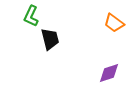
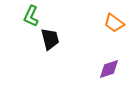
purple diamond: moved 4 px up
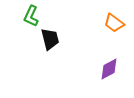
purple diamond: rotated 10 degrees counterclockwise
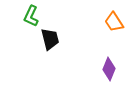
orange trapezoid: moved 1 px up; rotated 20 degrees clockwise
purple diamond: rotated 40 degrees counterclockwise
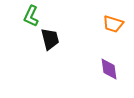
orange trapezoid: moved 1 px left, 2 px down; rotated 40 degrees counterclockwise
purple diamond: rotated 30 degrees counterclockwise
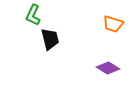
green L-shape: moved 2 px right, 1 px up
purple diamond: moved 1 px left, 1 px up; rotated 50 degrees counterclockwise
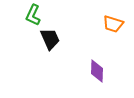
black trapezoid: rotated 10 degrees counterclockwise
purple diamond: moved 11 px left, 3 px down; rotated 60 degrees clockwise
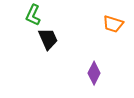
black trapezoid: moved 2 px left
purple diamond: moved 3 px left, 2 px down; rotated 25 degrees clockwise
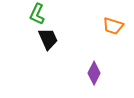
green L-shape: moved 4 px right, 1 px up
orange trapezoid: moved 2 px down
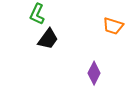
black trapezoid: rotated 60 degrees clockwise
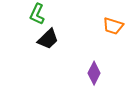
black trapezoid: rotated 10 degrees clockwise
